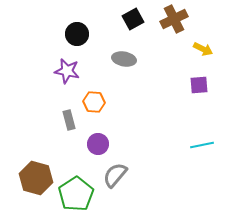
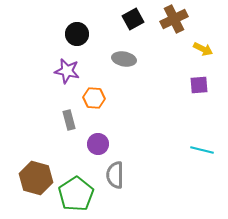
orange hexagon: moved 4 px up
cyan line: moved 5 px down; rotated 25 degrees clockwise
gray semicircle: rotated 40 degrees counterclockwise
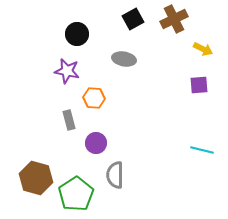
purple circle: moved 2 px left, 1 px up
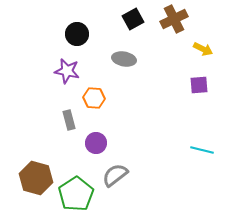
gray semicircle: rotated 52 degrees clockwise
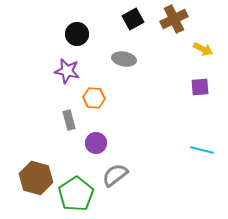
purple square: moved 1 px right, 2 px down
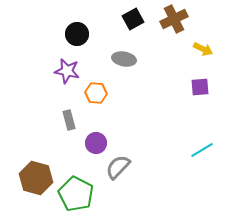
orange hexagon: moved 2 px right, 5 px up
cyan line: rotated 45 degrees counterclockwise
gray semicircle: moved 3 px right, 8 px up; rotated 8 degrees counterclockwise
green pentagon: rotated 12 degrees counterclockwise
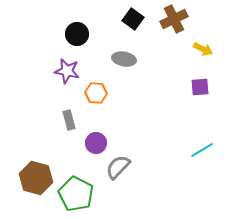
black square: rotated 25 degrees counterclockwise
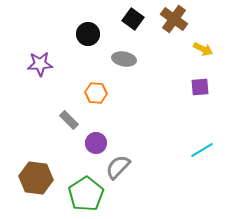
brown cross: rotated 28 degrees counterclockwise
black circle: moved 11 px right
purple star: moved 27 px left, 7 px up; rotated 15 degrees counterclockwise
gray rectangle: rotated 30 degrees counterclockwise
brown hexagon: rotated 8 degrees counterclockwise
green pentagon: moved 10 px right; rotated 12 degrees clockwise
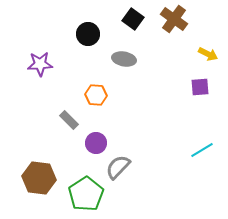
yellow arrow: moved 5 px right, 5 px down
orange hexagon: moved 2 px down
brown hexagon: moved 3 px right
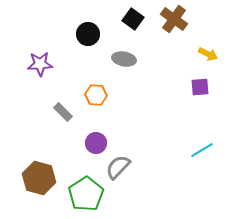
gray rectangle: moved 6 px left, 8 px up
brown hexagon: rotated 8 degrees clockwise
